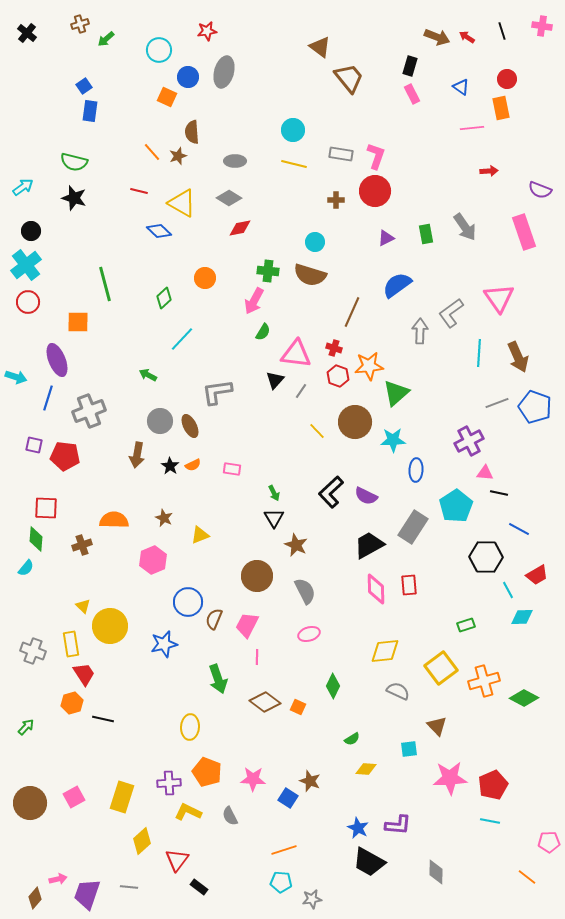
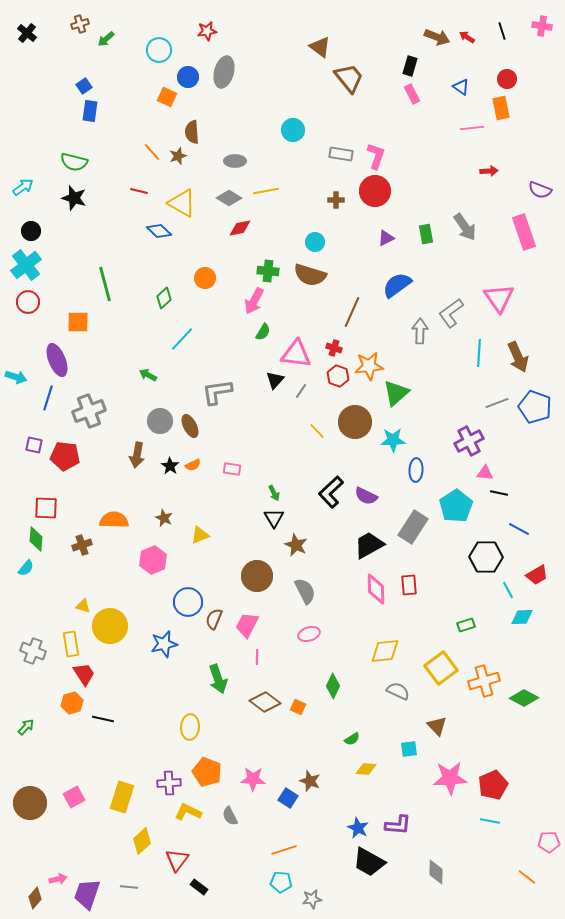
yellow line at (294, 164): moved 28 px left, 27 px down; rotated 25 degrees counterclockwise
yellow triangle at (83, 606): rotated 28 degrees counterclockwise
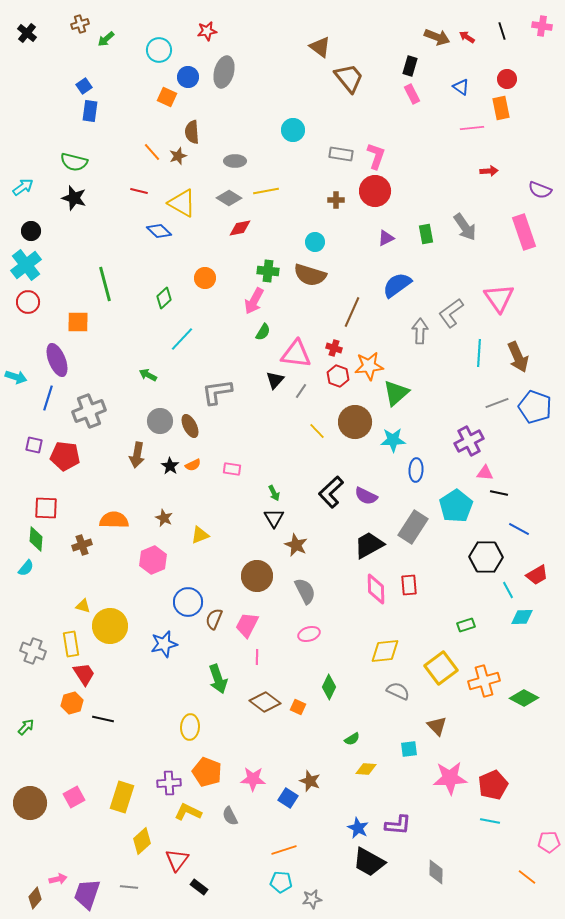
green diamond at (333, 686): moved 4 px left, 1 px down
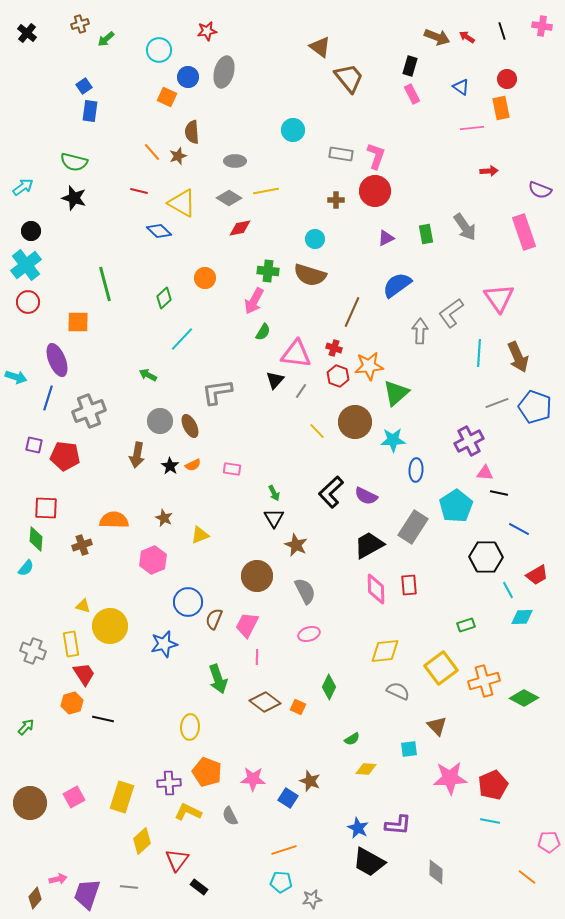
cyan circle at (315, 242): moved 3 px up
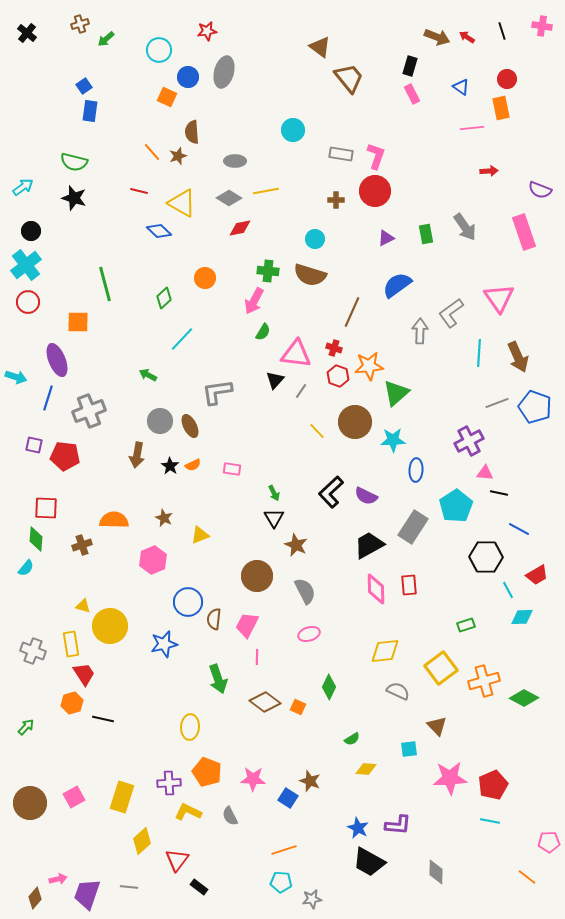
brown semicircle at (214, 619): rotated 15 degrees counterclockwise
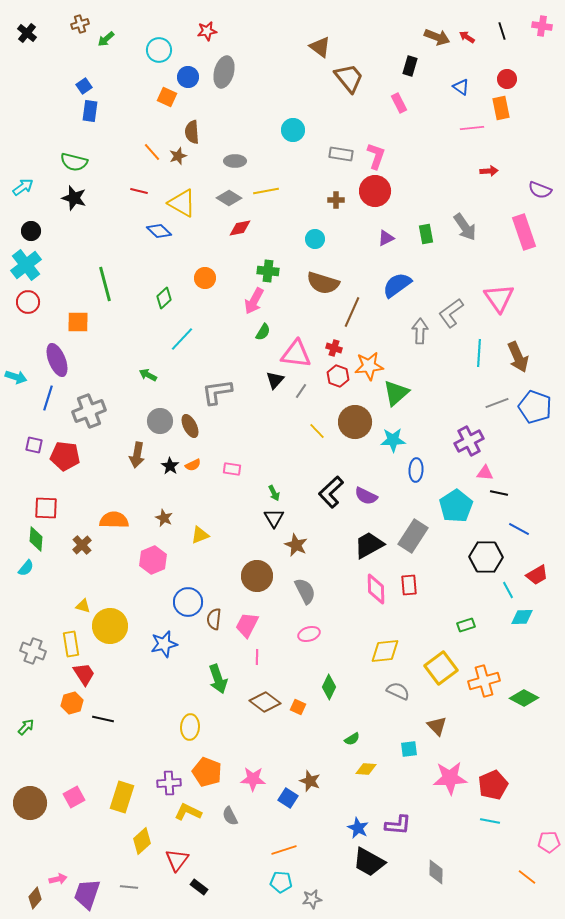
pink rectangle at (412, 94): moved 13 px left, 9 px down
brown semicircle at (310, 275): moved 13 px right, 8 px down
gray rectangle at (413, 527): moved 9 px down
brown cross at (82, 545): rotated 24 degrees counterclockwise
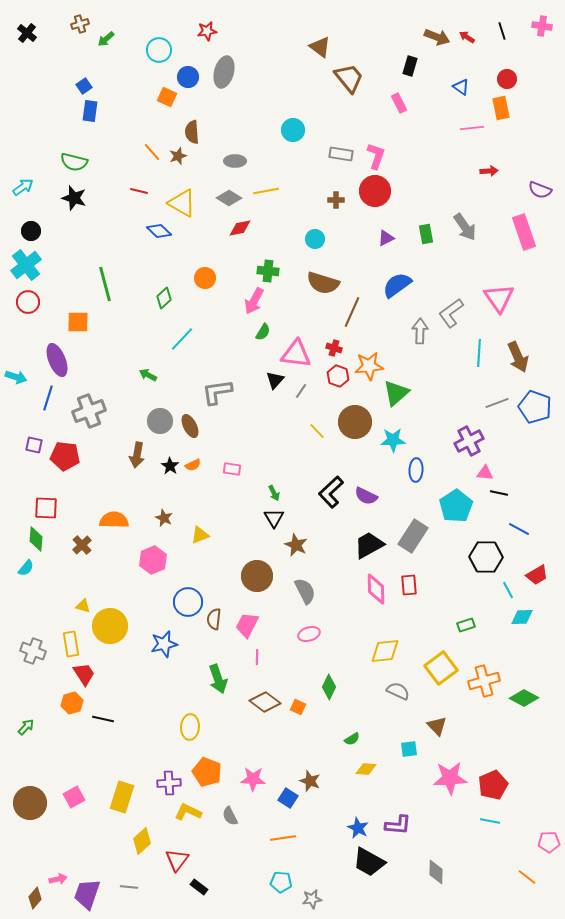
orange line at (284, 850): moved 1 px left, 12 px up; rotated 10 degrees clockwise
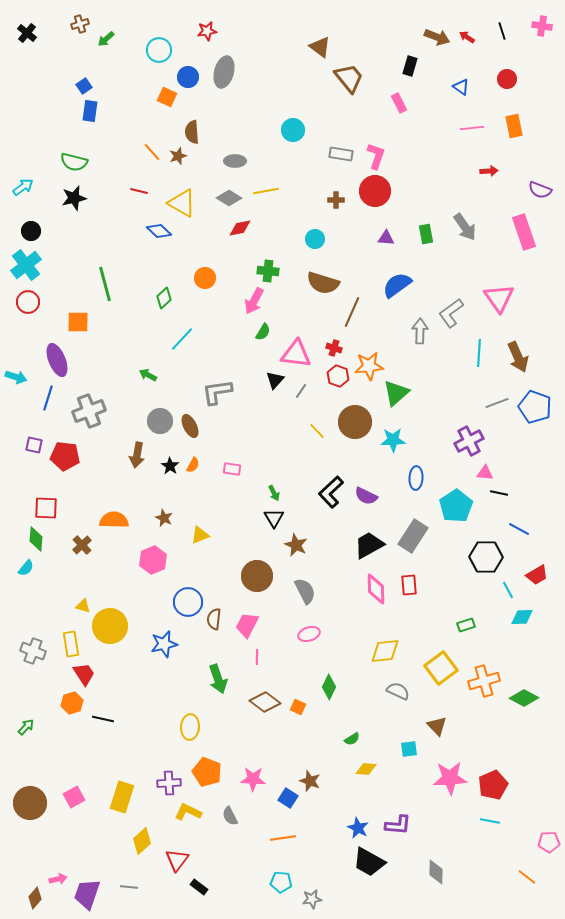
orange rectangle at (501, 108): moved 13 px right, 18 px down
black star at (74, 198): rotated 30 degrees counterclockwise
purple triangle at (386, 238): rotated 30 degrees clockwise
orange semicircle at (193, 465): rotated 35 degrees counterclockwise
blue ellipse at (416, 470): moved 8 px down
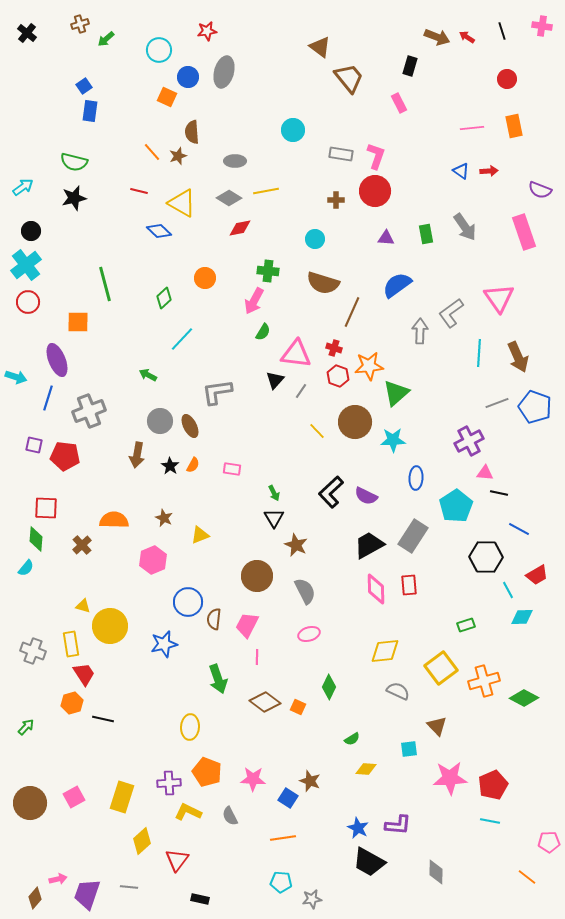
blue triangle at (461, 87): moved 84 px down
black rectangle at (199, 887): moved 1 px right, 12 px down; rotated 24 degrees counterclockwise
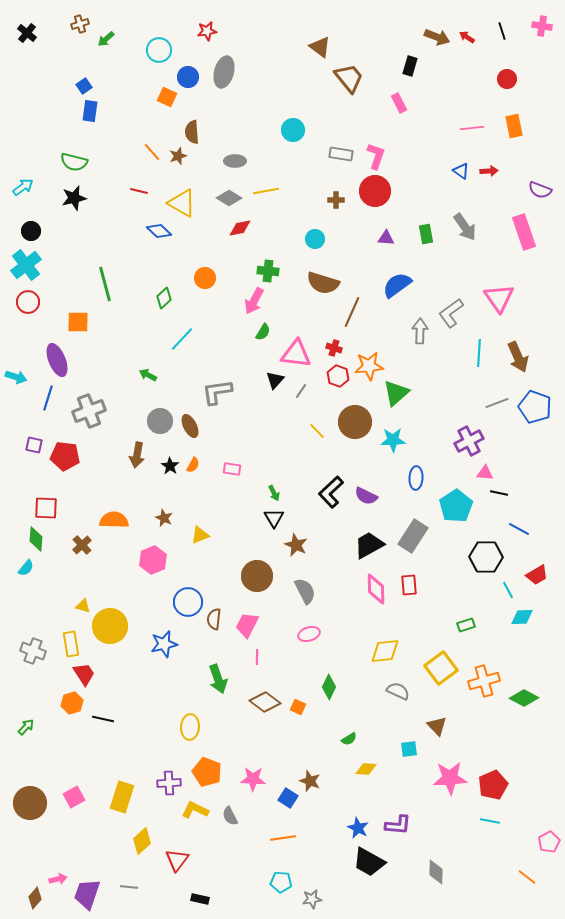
green semicircle at (352, 739): moved 3 px left
yellow L-shape at (188, 812): moved 7 px right, 2 px up
pink pentagon at (549, 842): rotated 25 degrees counterclockwise
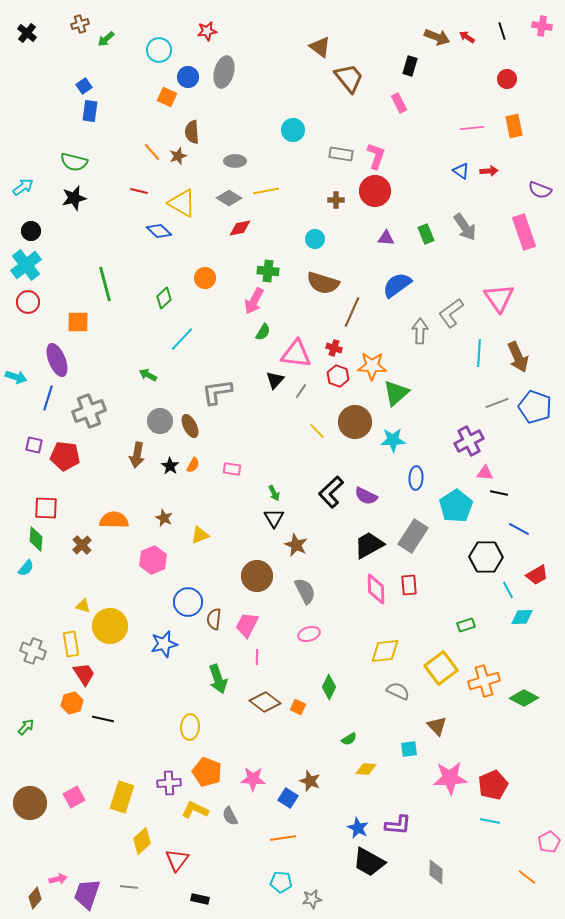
green rectangle at (426, 234): rotated 12 degrees counterclockwise
orange star at (369, 366): moved 3 px right; rotated 8 degrees clockwise
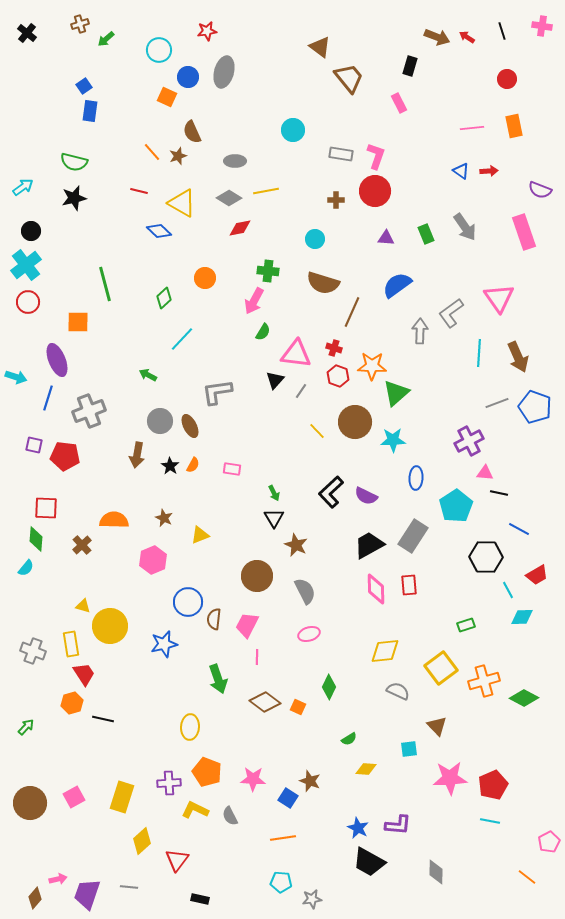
brown semicircle at (192, 132): rotated 20 degrees counterclockwise
